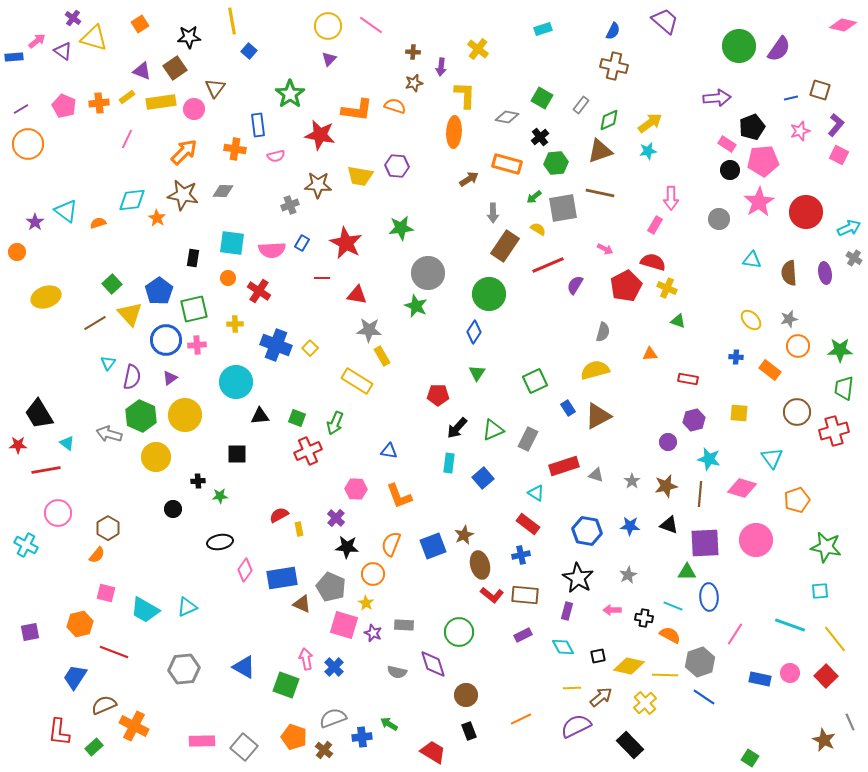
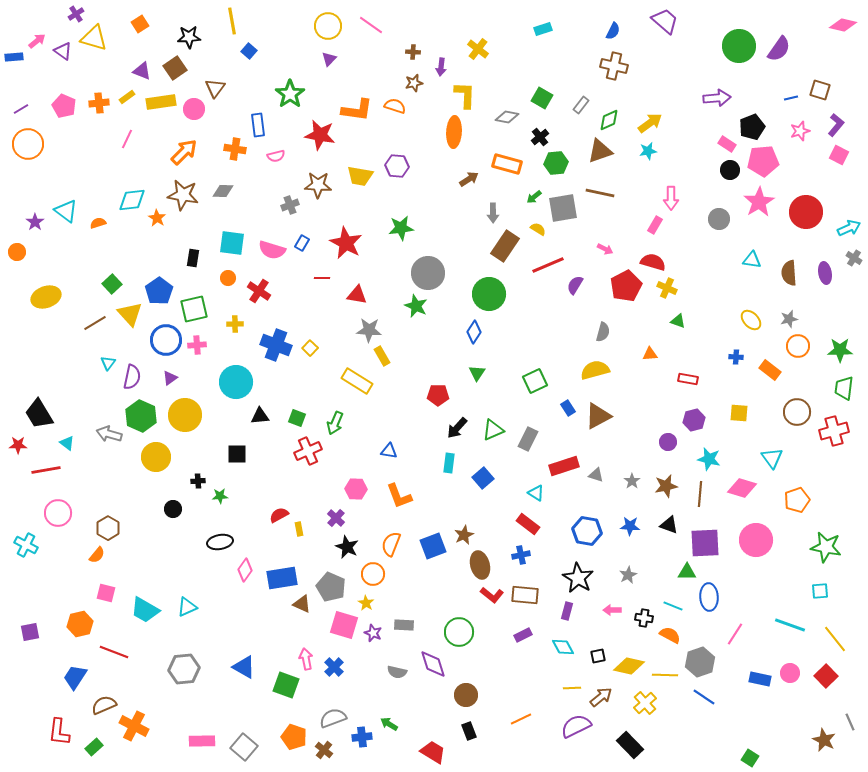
purple cross at (73, 18): moved 3 px right, 4 px up; rotated 21 degrees clockwise
pink semicircle at (272, 250): rotated 20 degrees clockwise
black star at (347, 547): rotated 20 degrees clockwise
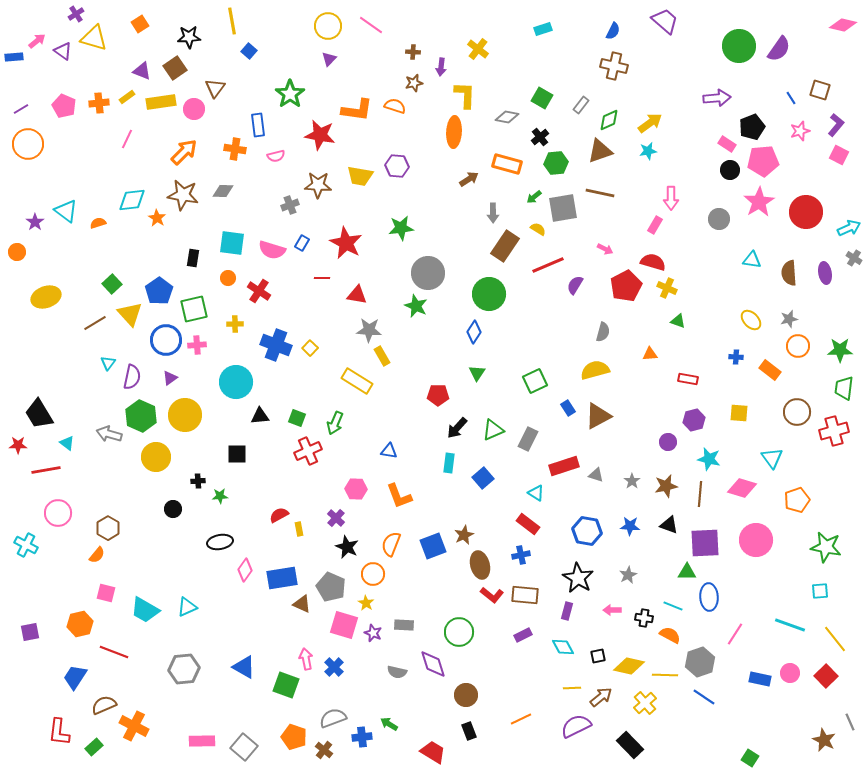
blue line at (791, 98): rotated 72 degrees clockwise
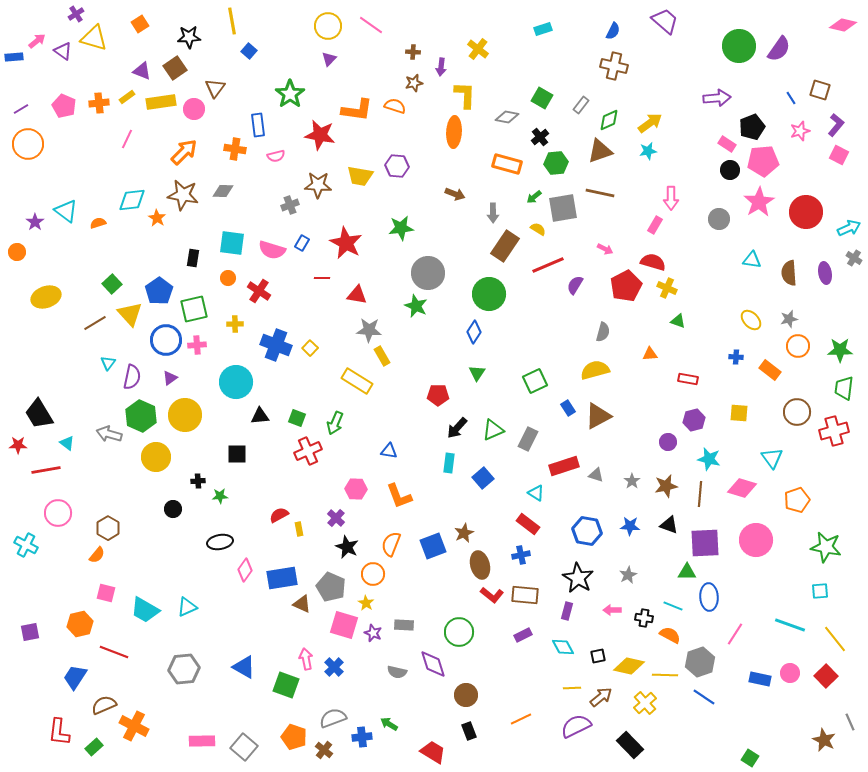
brown arrow at (469, 179): moved 14 px left, 15 px down; rotated 54 degrees clockwise
brown star at (464, 535): moved 2 px up
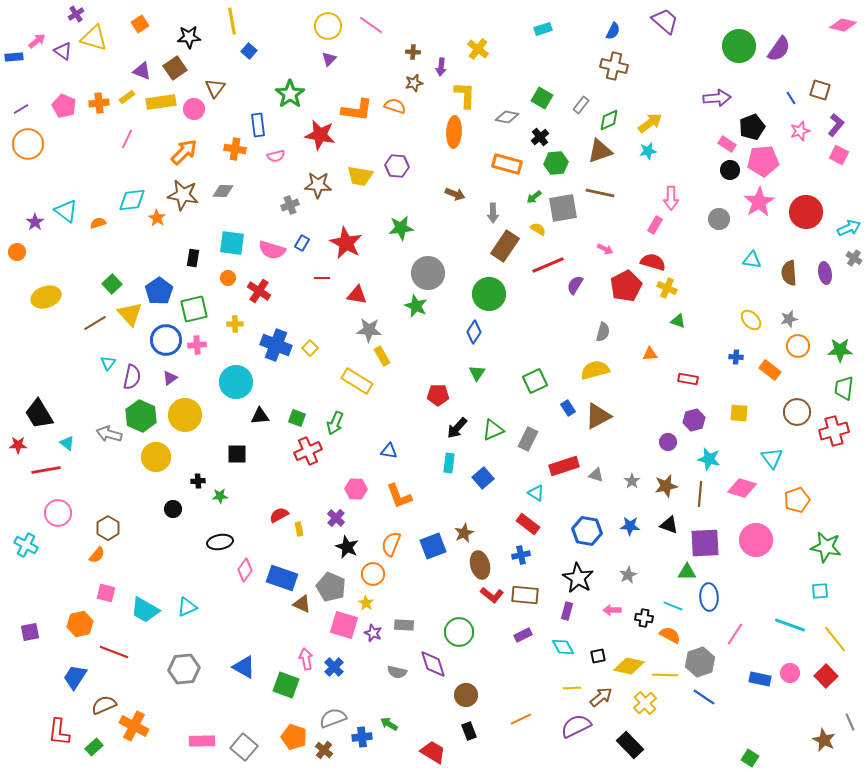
blue rectangle at (282, 578): rotated 28 degrees clockwise
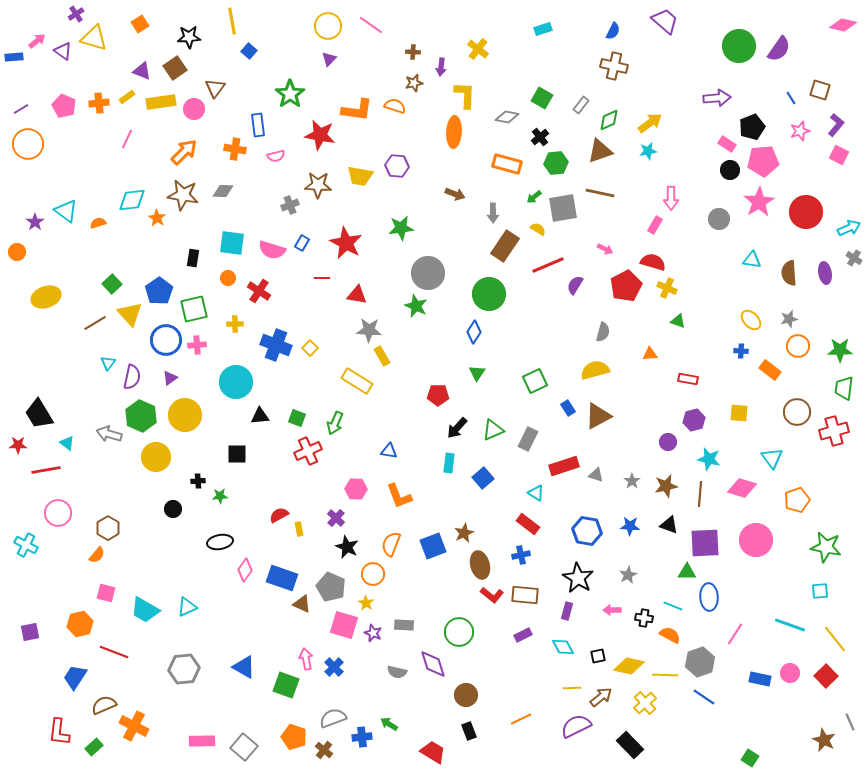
blue cross at (736, 357): moved 5 px right, 6 px up
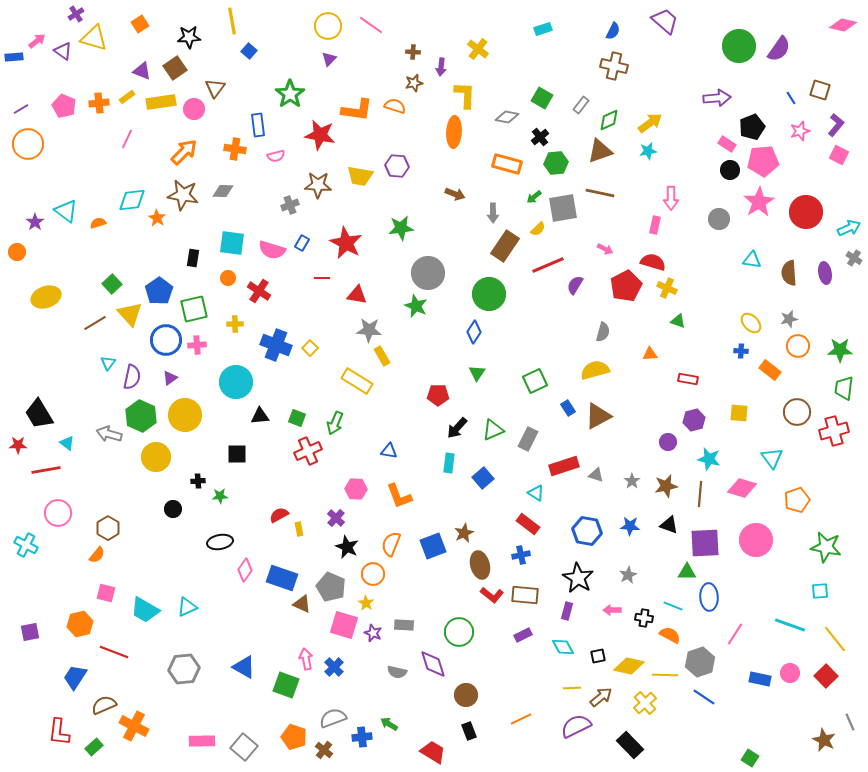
pink rectangle at (655, 225): rotated 18 degrees counterclockwise
yellow semicircle at (538, 229): rotated 105 degrees clockwise
yellow ellipse at (751, 320): moved 3 px down
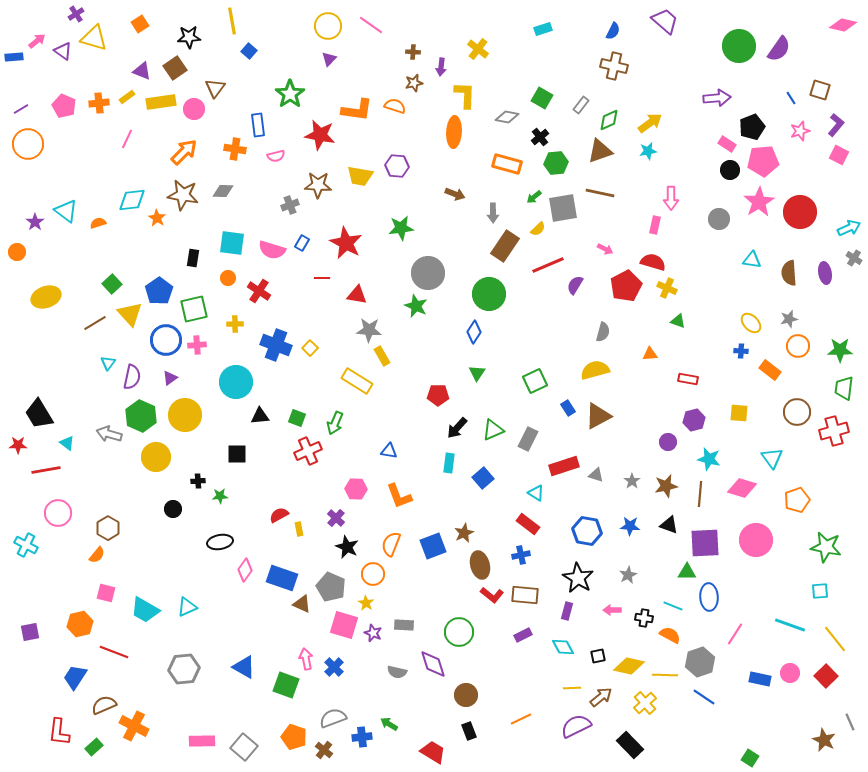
red circle at (806, 212): moved 6 px left
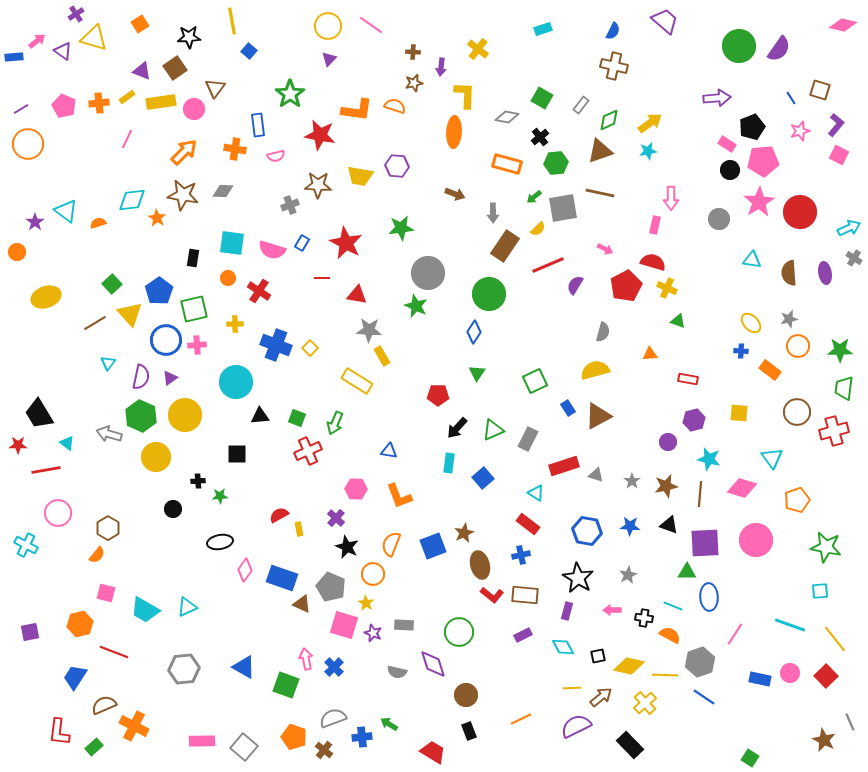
purple semicircle at (132, 377): moved 9 px right
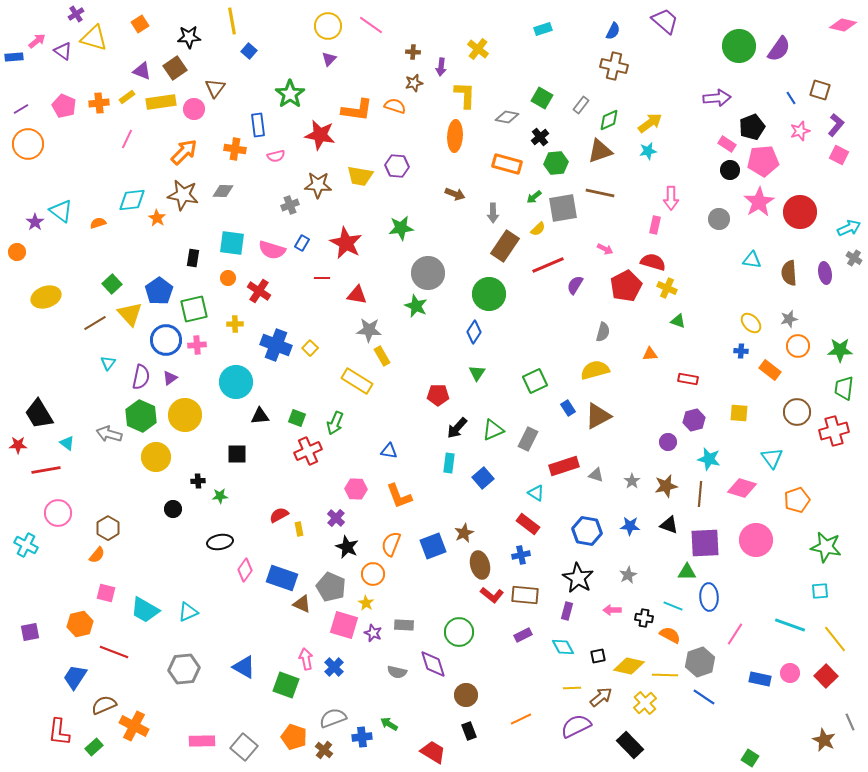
orange ellipse at (454, 132): moved 1 px right, 4 px down
cyan triangle at (66, 211): moved 5 px left
cyan triangle at (187, 607): moved 1 px right, 5 px down
